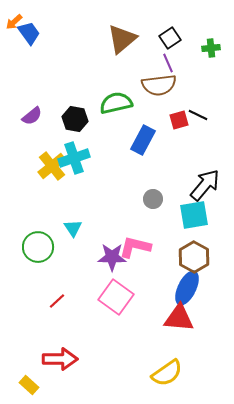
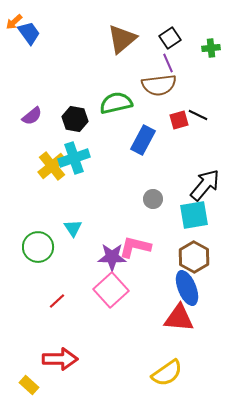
blue ellipse: rotated 48 degrees counterclockwise
pink square: moved 5 px left, 7 px up; rotated 12 degrees clockwise
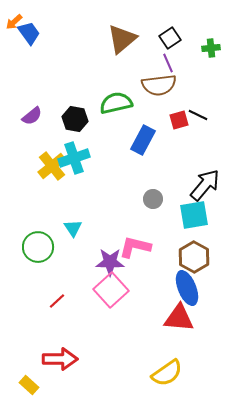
purple star: moved 2 px left, 5 px down
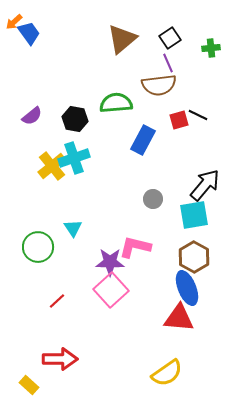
green semicircle: rotated 8 degrees clockwise
